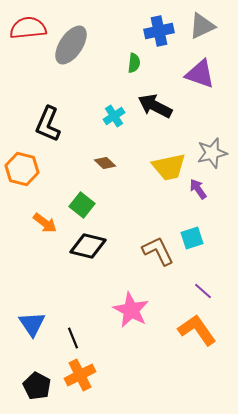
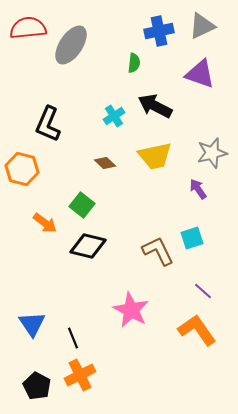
yellow trapezoid: moved 14 px left, 11 px up
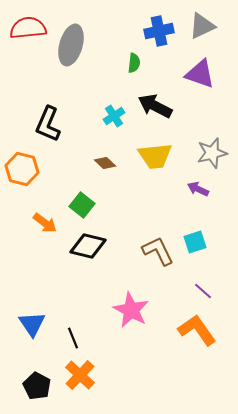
gray ellipse: rotated 18 degrees counterclockwise
yellow trapezoid: rotated 6 degrees clockwise
purple arrow: rotated 30 degrees counterclockwise
cyan square: moved 3 px right, 4 px down
orange cross: rotated 20 degrees counterclockwise
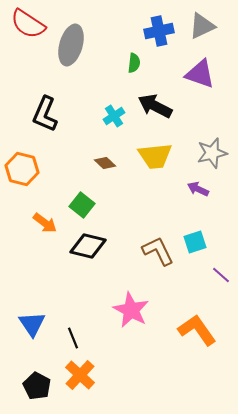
red semicircle: moved 4 px up; rotated 141 degrees counterclockwise
black L-shape: moved 3 px left, 10 px up
purple line: moved 18 px right, 16 px up
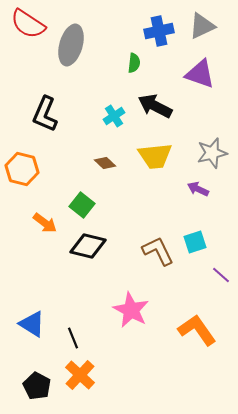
blue triangle: rotated 24 degrees counterclockwise
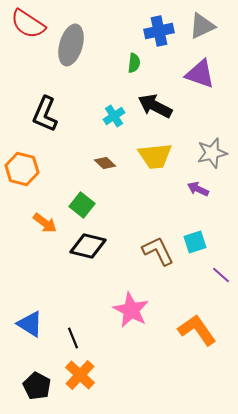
blue triangle: moved 2 px left
